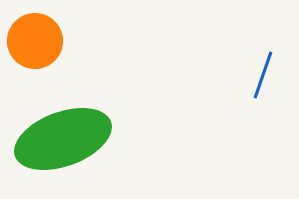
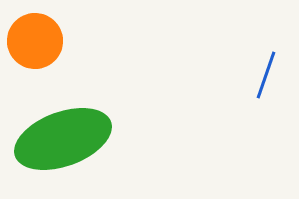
blue line: moved 3 px right
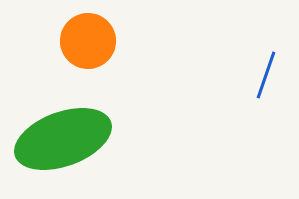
orange circle: moved 53 px right
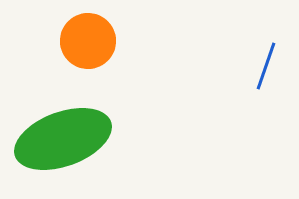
blue line: moved 9 px up
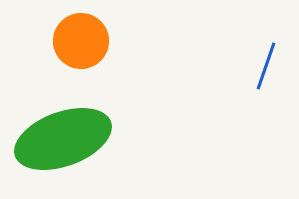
orange circle: moved 7 px left
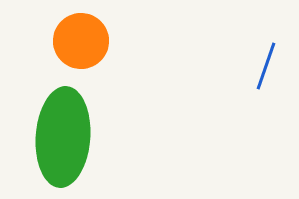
green ellipse: moved 2 px up; rotated 66 degrees counterclockwise
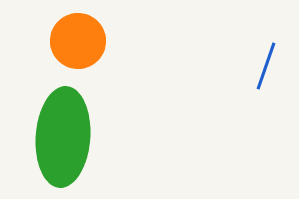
orange circle: moved 3 px left
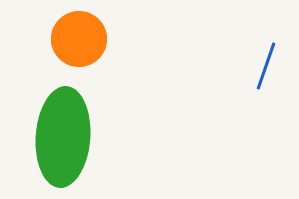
orange circle: moved 1 px right, 2 px up
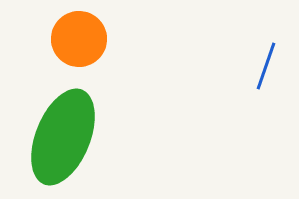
green ellipse: rotated 18 degrees clockwise
